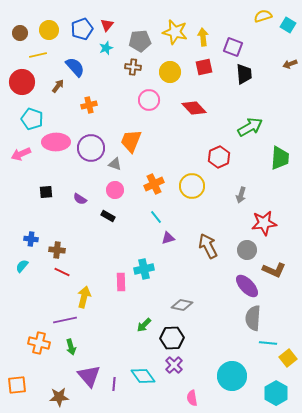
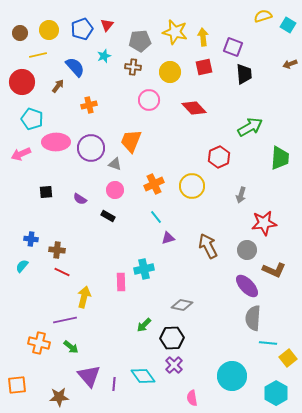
cyan star at (106, 48): moved 2 px left, 8 px down
green arrow at (71, 347): rotated 35 degrees counterclockwise
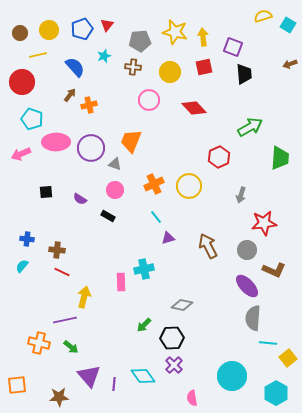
brown arrow at (58, 86): moved 12 px right, 9 px down
yellow circle at (192, 186): moved 3 px left
blue cross at (31, 239): moved 4 px left
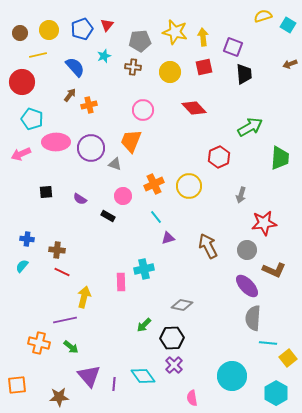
pink circle at (149, 100): moved 6 px left, 10 px down
pink circle at (115, 190): moved 8 px right, 6 px down
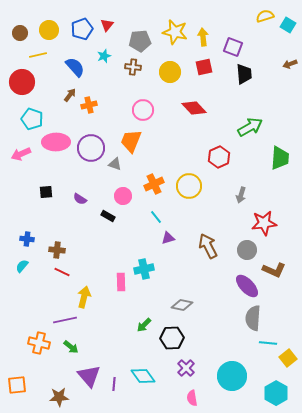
yellow semicircle at (263, 16): moved 2 px right
purple cross at (174, 365): moved 12 px right, 3 px down
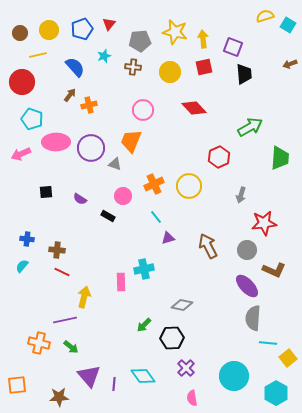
red triangle at (107, 25): moved 2 px right, 1 px up
yellow arrow at (203, 37): moved 2 px down
cyan circle at (232, 376): moved 2 px right
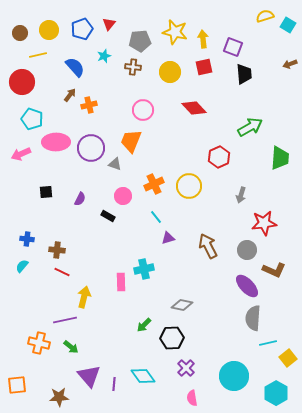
purple semicircle at (80, 199): rotated 96 degrees counterclockwise
cyan line at (268, 343): rotated 18 degrees counterclockwise
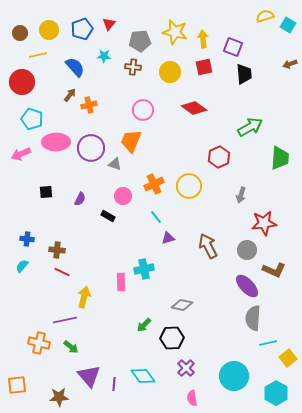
cyan star at (104, 56): rotated 24 degrees clockwise
red diamond at (194, 108): rotated 10 degrees counterclockwise
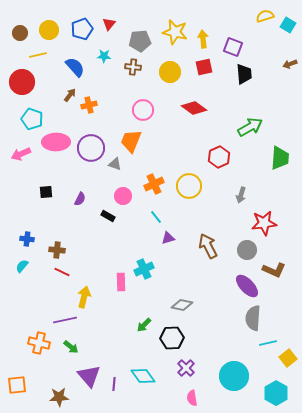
cyan cross at (144, 269): rotated 12 degrees counterclockwise
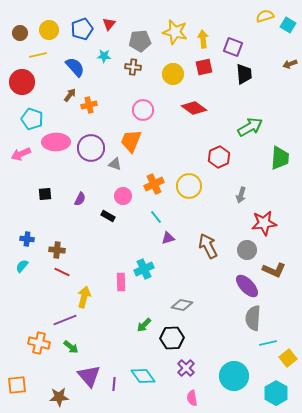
yellow circle at (170, 72): moved 3 px right, 2 px down
black square at (46, 192): moved 1 px left, 2 px down
purple line at (65, 320): rotated 10 degrees counterclockwise
